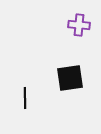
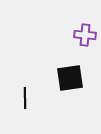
purple cross: moved 6 px right, 10 px down
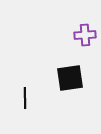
purple cross: rotated 10 degrees counterclockwise
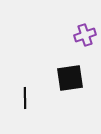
purple cross: rotated 15 degrees counterclockwise
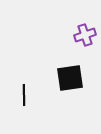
black line: moved 1 px left, 3 px up
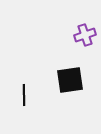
black square: moved 2 px down
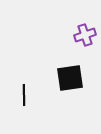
black square: moved 2 px up
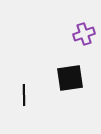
purple cross: moved 1 px left, 1 px up
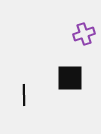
black square: rotated 8 degrees clockwise
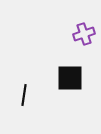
black line: rotated 10 degrees clockwise
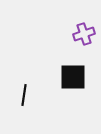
black square: moved 3 px right, 1 px up
